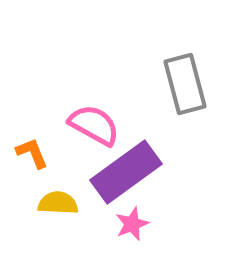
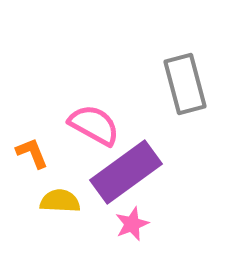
yellow semicircle: moved 2 px right, 2 px up
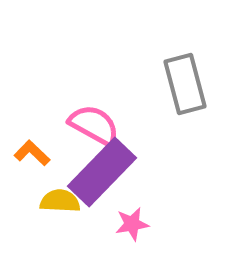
orange L-shape: rotated 24 degrees counterclockwise
purple rectangle: moved 24 px left; rotated 10 degrees counterclockwise
pink star: rotated 12 degrees clockwise
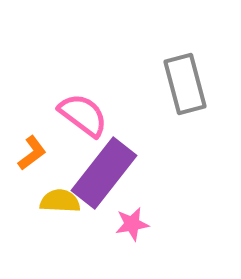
pink semicircle: moved 11 px left, 10 px up; rotated 8 degrees clockwise
orange L-shape: rotated 99 degrees clockwise
purple rectangle: moved 2 px right, 1 px down; rotated 6 degrees counterclockwise
